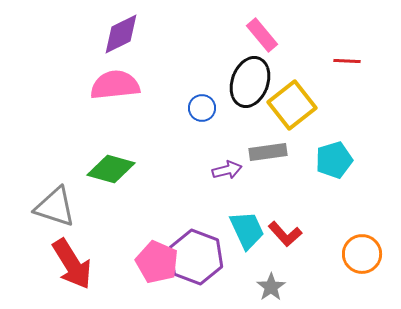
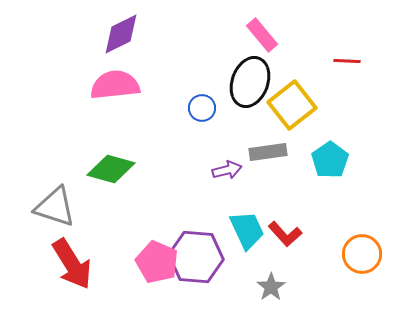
cyan pentagon: moved 4 px left; rotated 18 degrees counterclockwise
purple hexagon: rotated 16 degrees counterclockwise
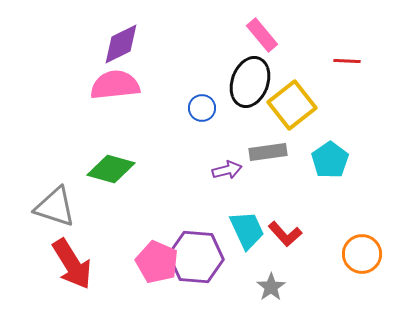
purple diamond: moved 10 px down
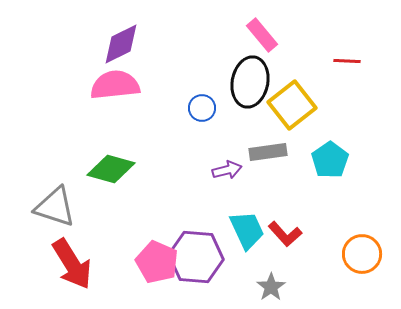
black ellipse: rotated 9 degrees counterclockwise
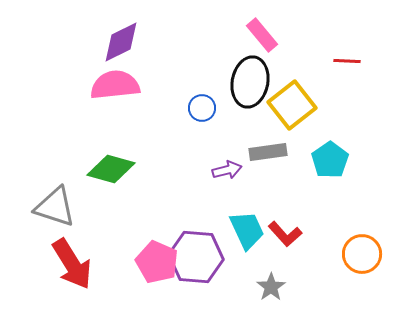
purple diamond: moved 2 px up
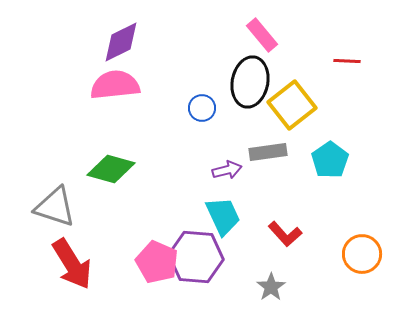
cyan trapezoid: moved 24 px left, 14 px up
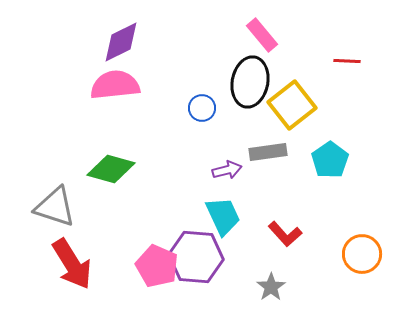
pink pentagon: moved 4 px down
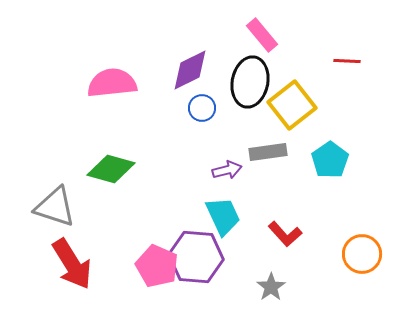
purple diamond: moved 69 px right, 28 px down
pink semicircle: moved 3 px left, 2 px up
